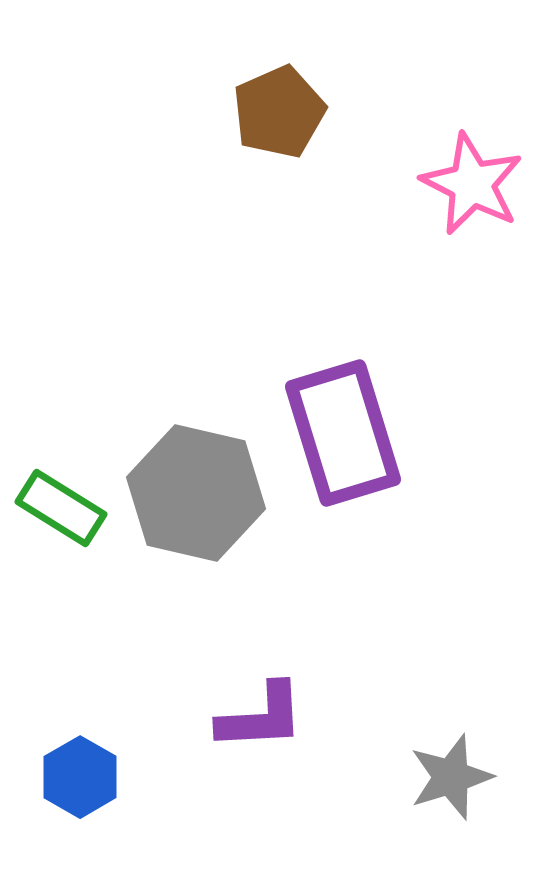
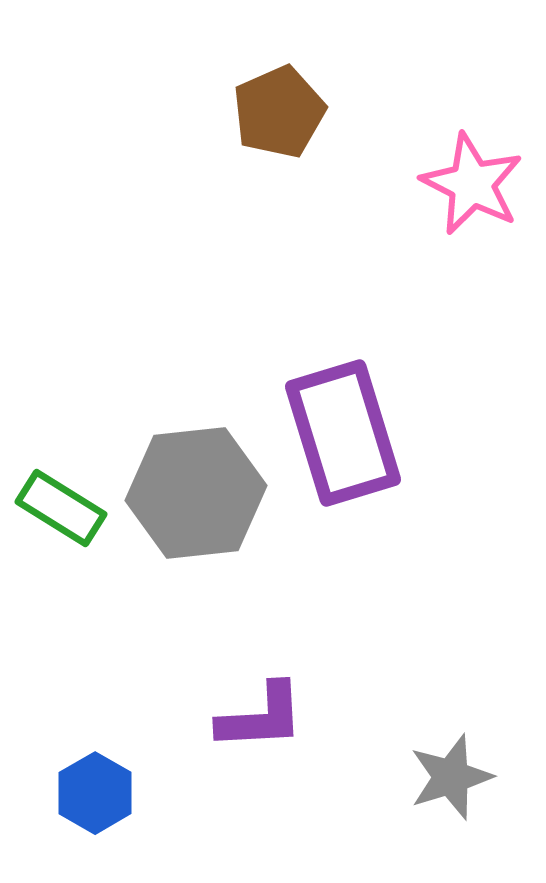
gray hexagon: rotated 19 degrees counterclockwise
blue hexagon: moved 15 px right, 16 px down
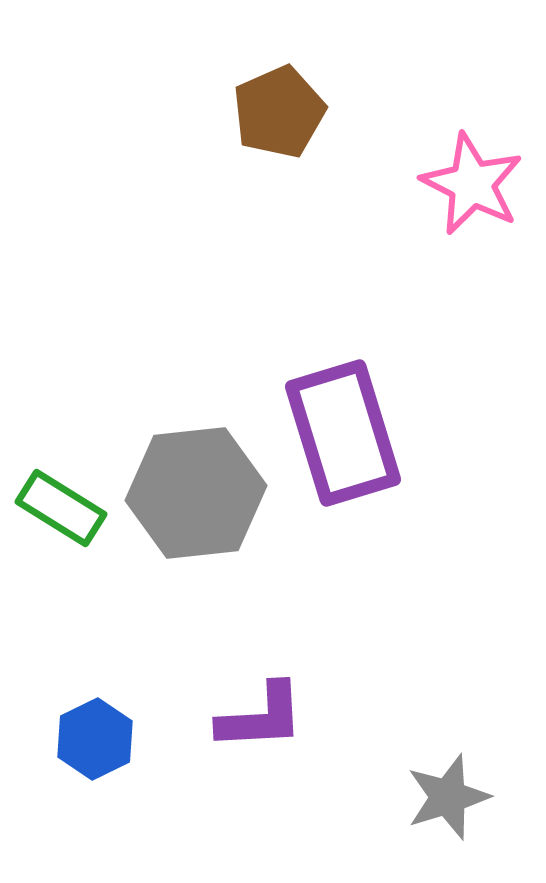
gray star: moved 3 px left, 20 px down
blue hexagon: moved 54 px up; rotated 4 degrees clockwise
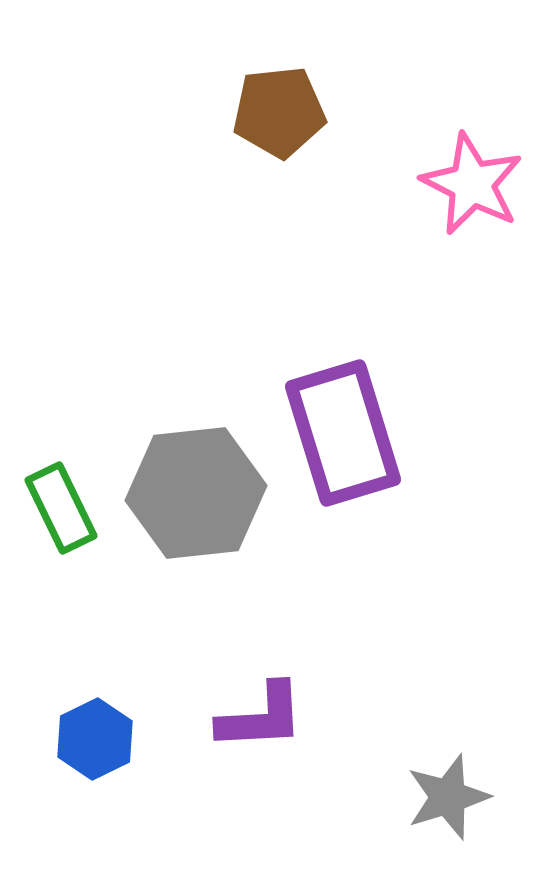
brown pentagon: rotated 18 degrees clockwise
green rectangle: rotated 32 degrees clockwise
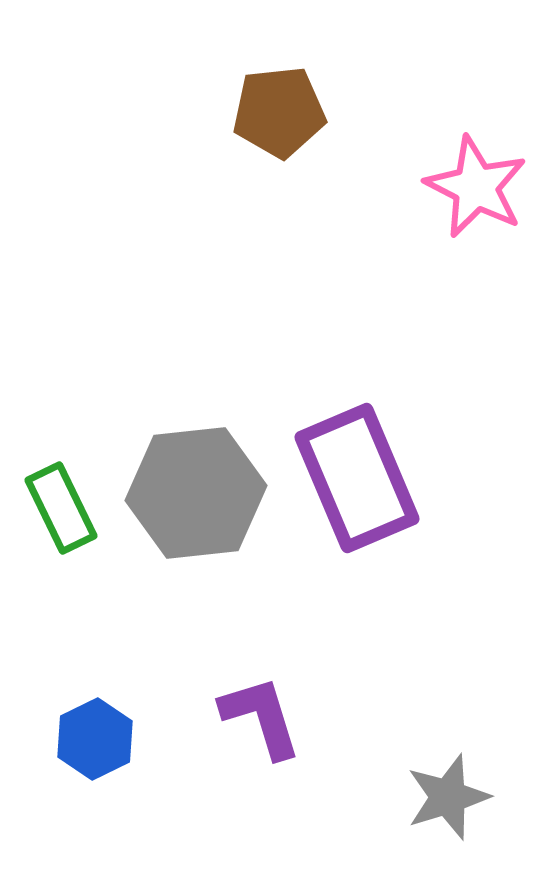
pink star: moved 4 px right, 3 px down
purple rectangle: moved 14 px right, 45 px down; rotated 6 degrees counterclockwise
purple L-shape: rotated 104 degrees counterclockwise
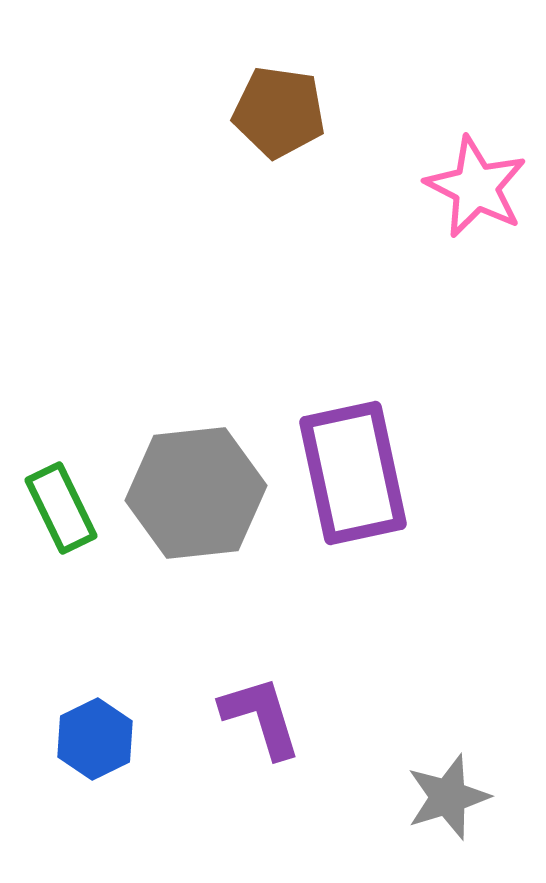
brown pentagon: rotated 14 degrees clockwise
purple rectangle: moved 4 px left, 5 px up; rotated 11 degrees clockwise
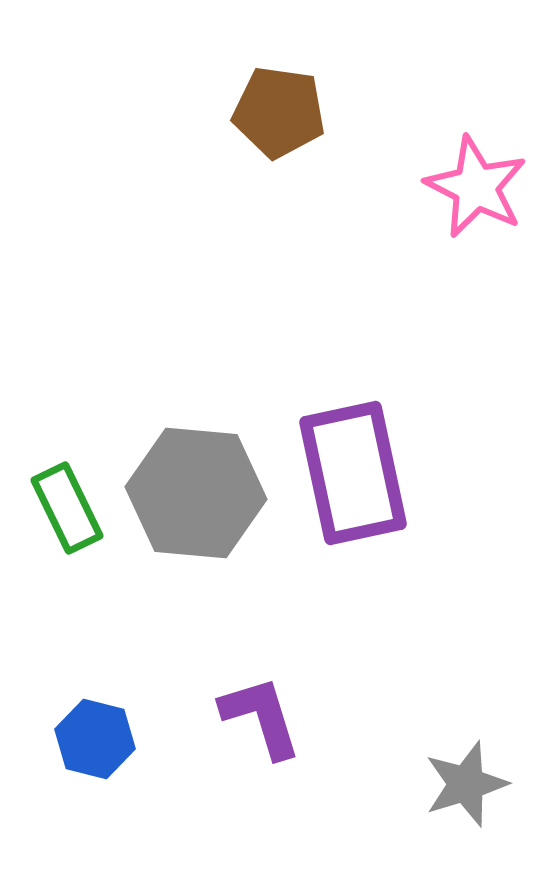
gray hexagon: rotated 11 degrees clockwise
green rectangle: moved 6 px right
blue hexagon: rotated 20 degrees counterclockwise
gray star: moved 18 px right, 13 px up
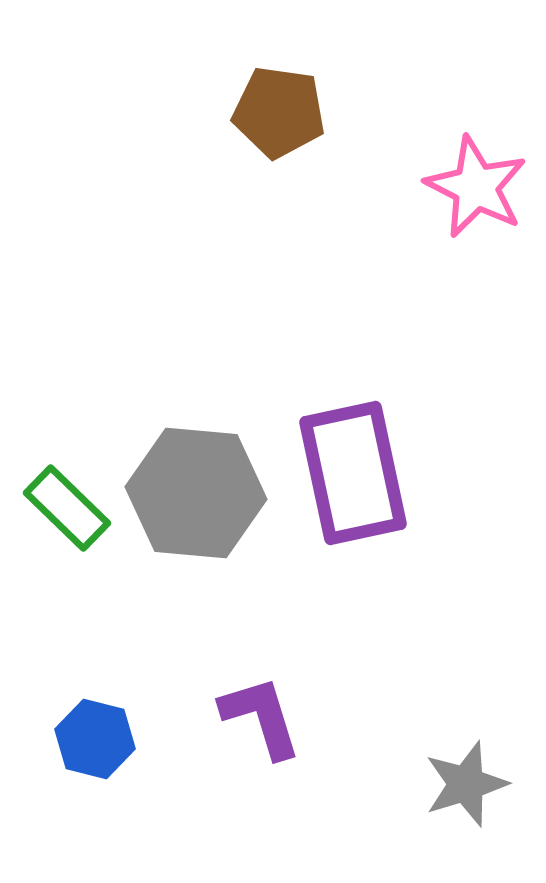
green rectangle: rotated 20 degrees counterclockwise
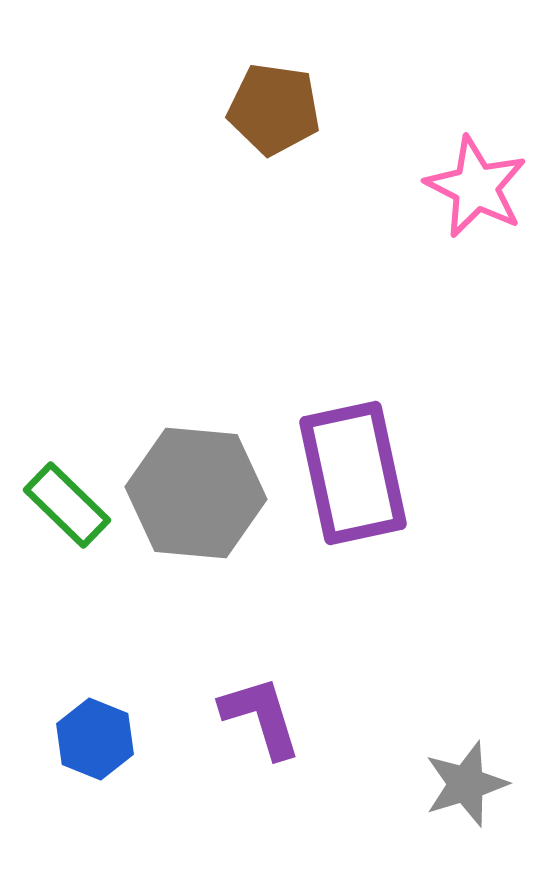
brown pentagon: moved 5 px left, 3 px up
green rectangle: moved 3 px up
blue hexagon: rotated 8 degrees clockwise
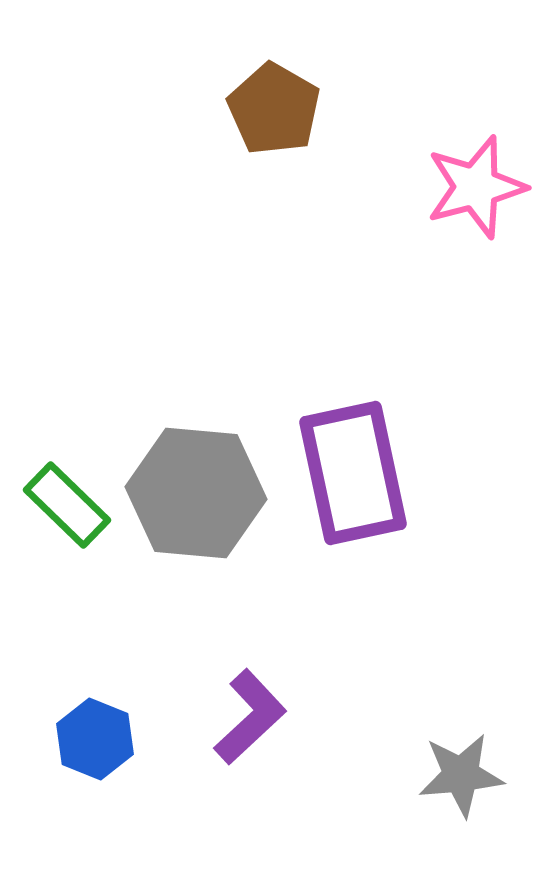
brown pentagon: rotated 22 degrees clockwise
pink star: rotated 30 degrees clockwise
purple L-shape: moved 11 px left; rotated 64 degrees clockwise
gray star: moved 5 px left, 9 px up; rotated 12 degrees clockwise
